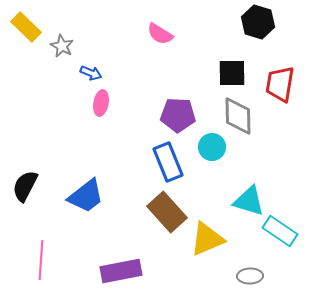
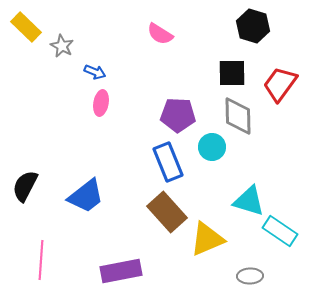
black hexagon: moved 5 px left, 4 px down
blue arrow: moved 4 px right, 1 px up
red trapezoid: rotated 27 degrees clockwise
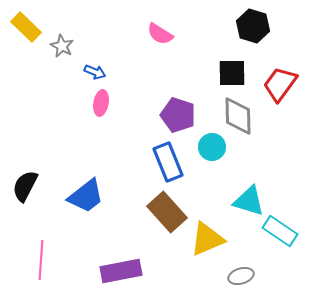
purple pentagon: rotated 16 degrees clockwise
gray ellipse: moved 9 px left; rotated 15 degrees counterclockwise
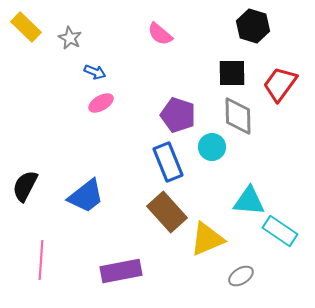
pink semicircle: rotated 8 degrees clockwise
gray star: moved 8 px right, 8 px up
pink ellipse: rotated 50 degrees clockwise
cyan triangle: rotated 12 degrees counterclockwise
gray ellipse: rotated 15 degrees counterclockwise
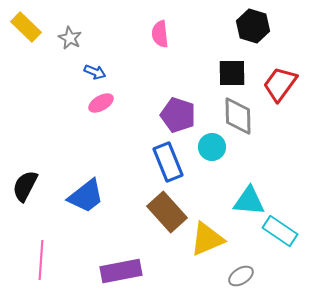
pink semicircle: rotated 44 degrees clockwise
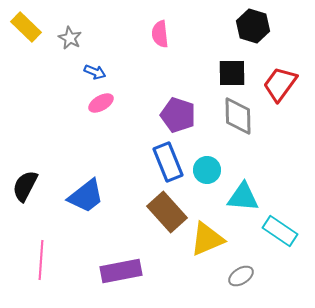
cyan circle: moved 5 px left, 23 px down
cyan triangle: moved 6 px left, 4 px up
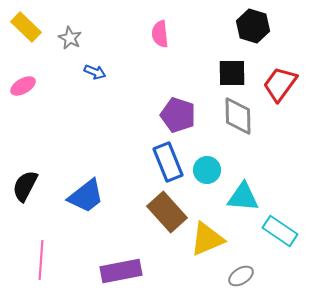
pink ellipse: moved 78 px left, 17 px up
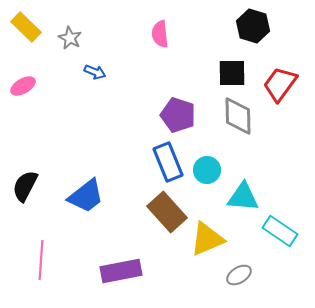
gray ellipse: moved 2 px left, 1 px up
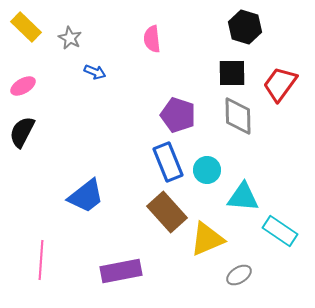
black hexagon: moved 8 px left, 1 px down
pink semicircle: moved 8 px left, 5 px down
black semicircle: moved 3 px left, 54 px up
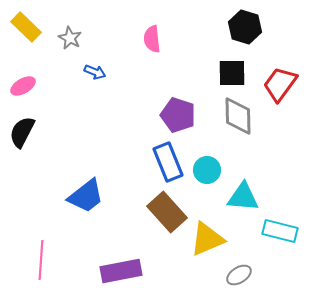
cyan rectangle: rotated 20 degrees counterclockwise
